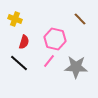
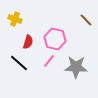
brown line: moved 6 px right, 1 px down
red semicircle: moved 4 px right
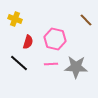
pink line: moved 2 px right, 3 px down; rotated 48 degrees clockwise
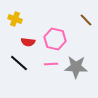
red semicircle: rotated 80 degrees clockwise
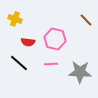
gray star: moved 4 px right, 5 px down
